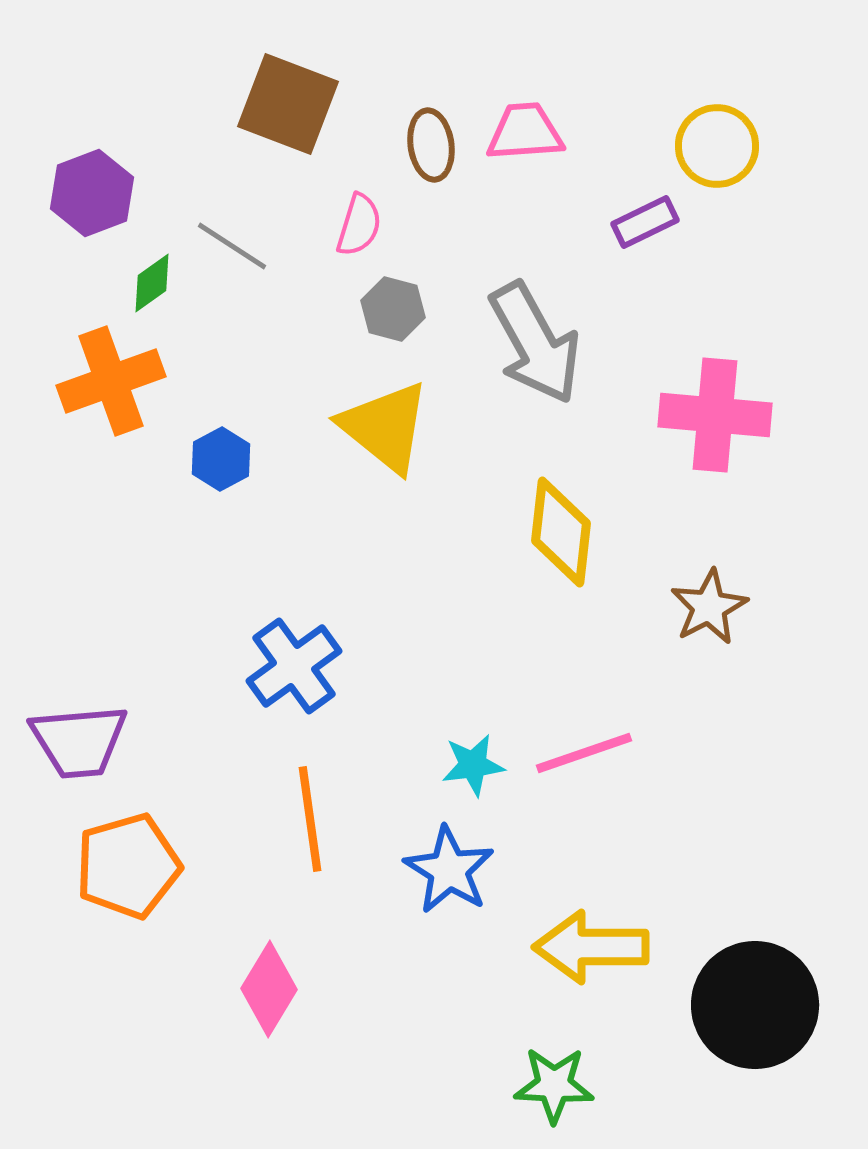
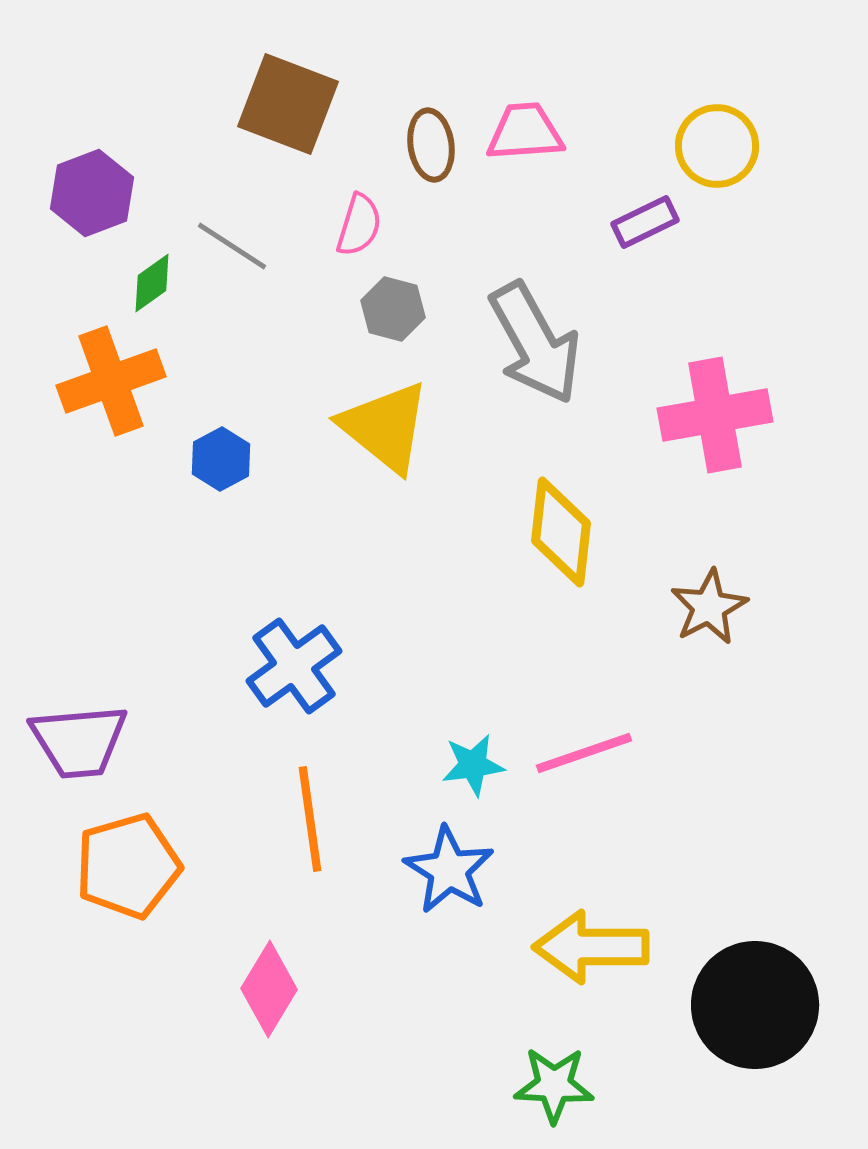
pink cross: rotated 15 degrees counterclockwise
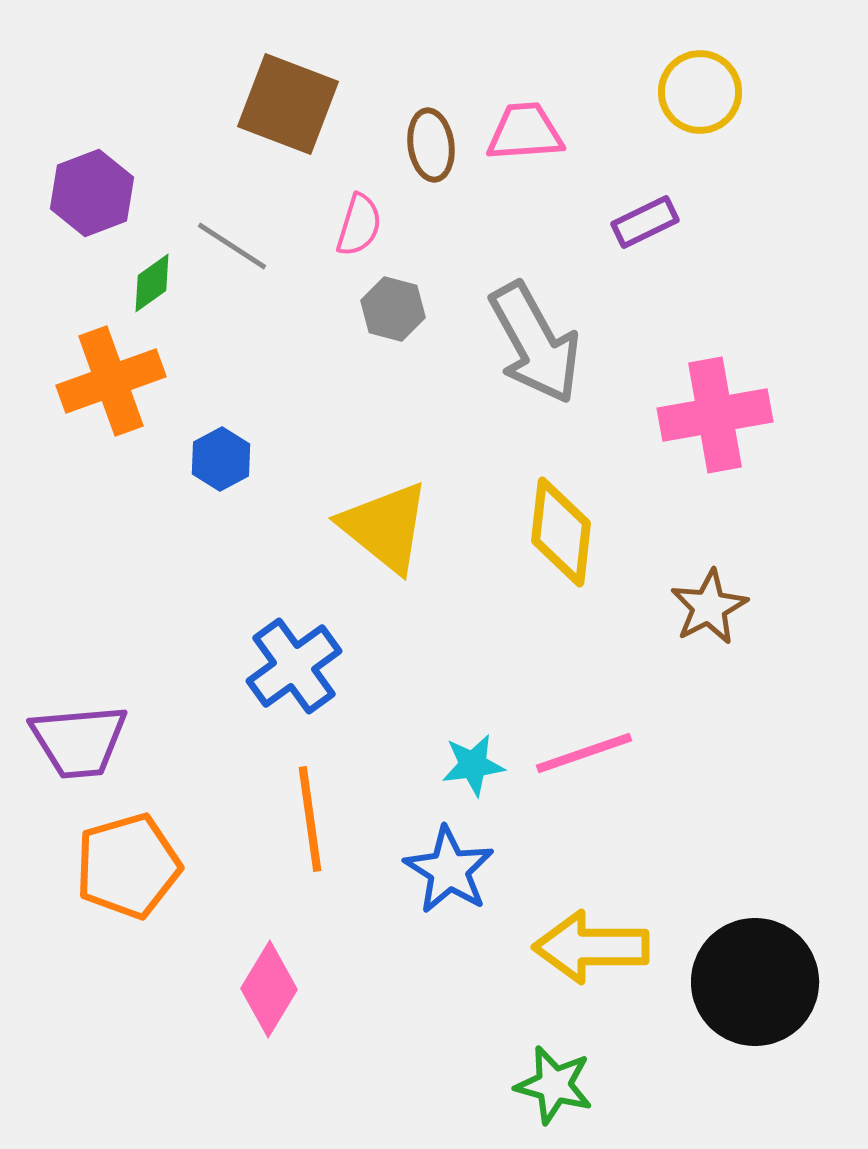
yellow circle: moved 17 px left, 54 px up
yellow triangle: moved 100 px down
black circle: moved 23 px up
green star: rotated 12 degrees clockwise
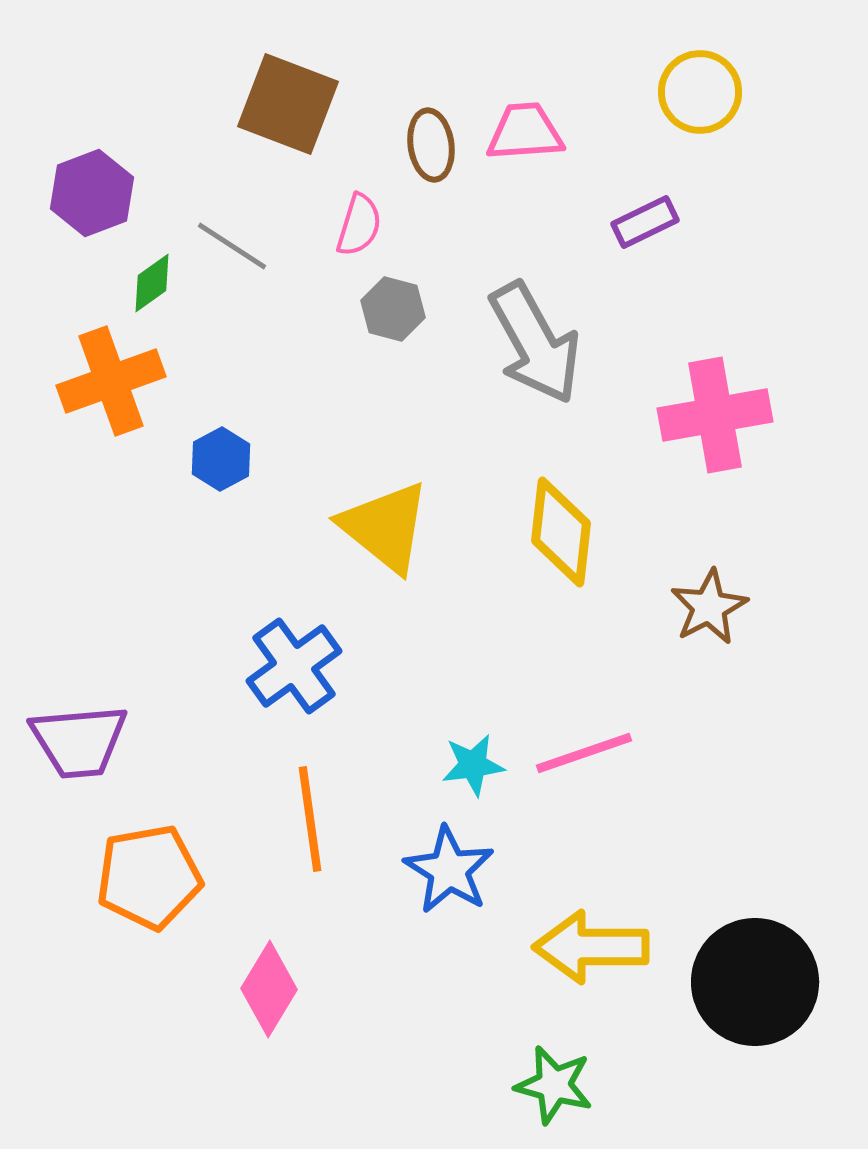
orange pentagon: moved 21 px right, 11 px down; rotated 6 degrees clockwise
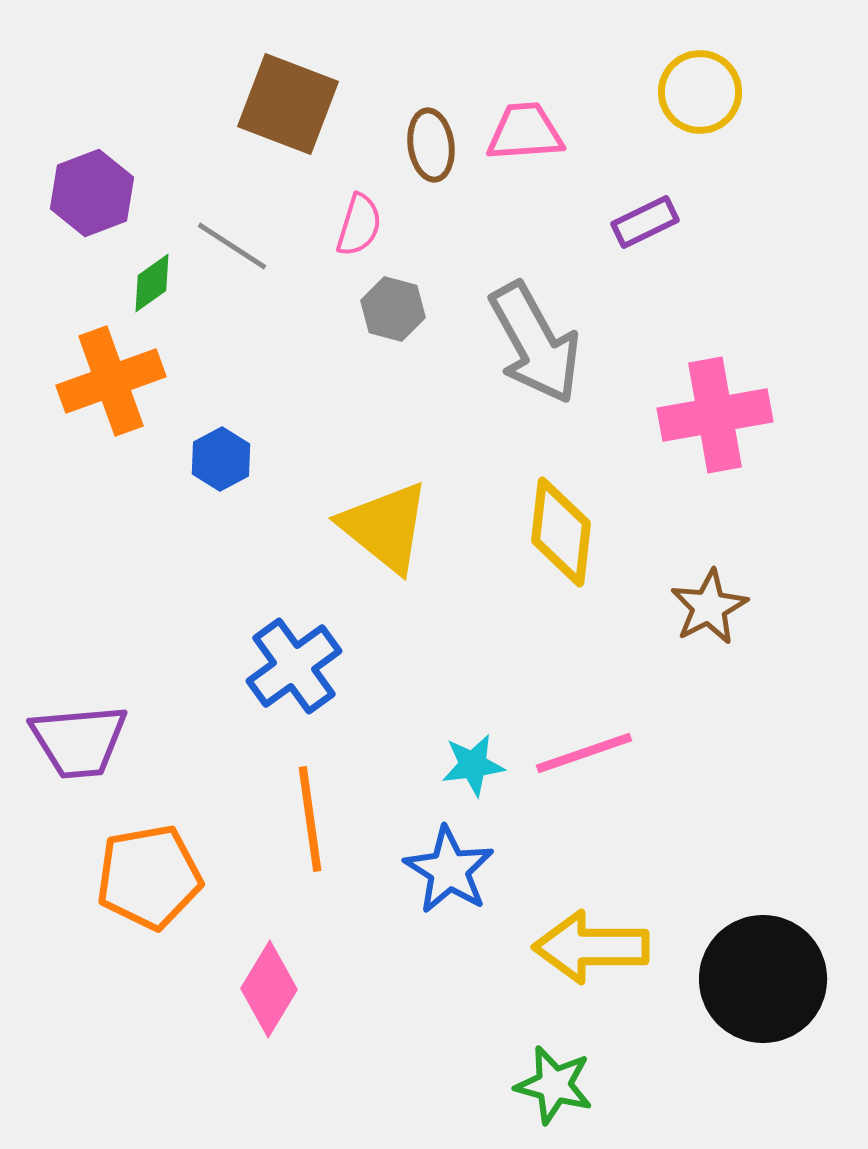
black circle: moved 8 px right, 3 px up
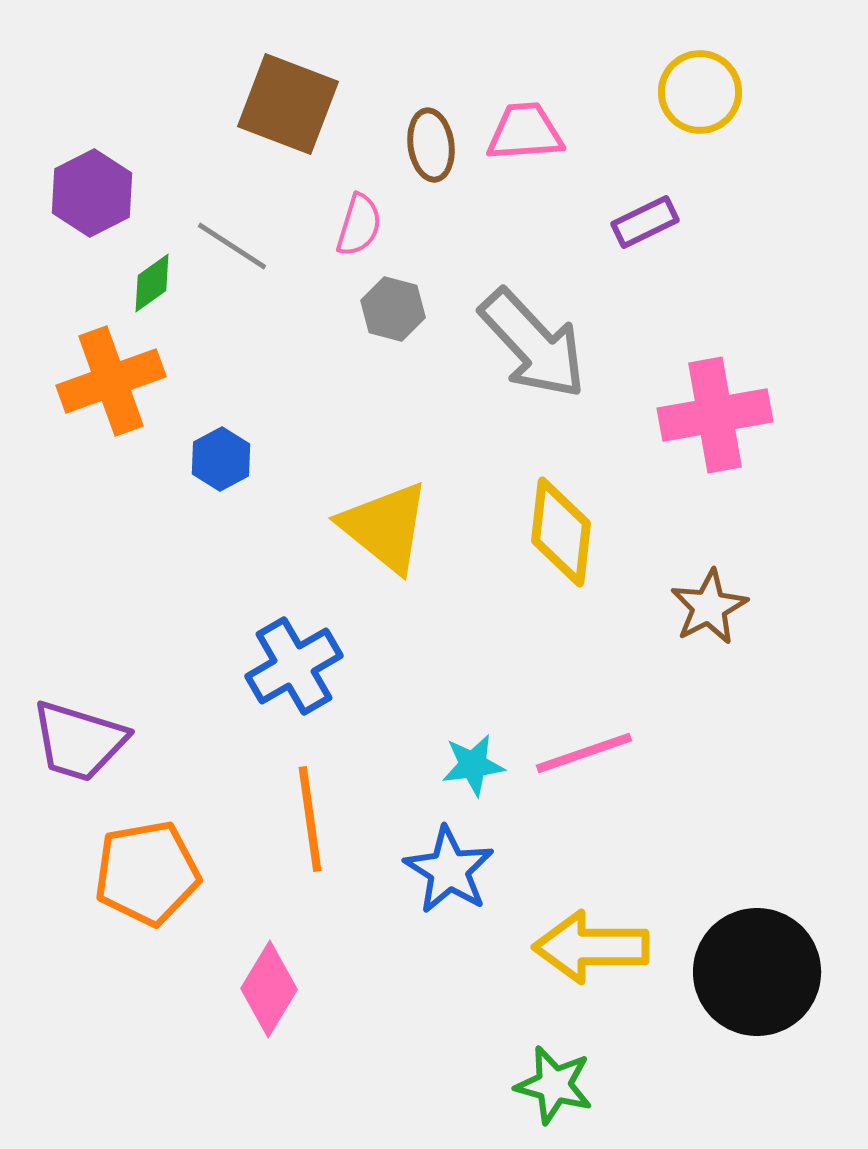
purple hexagon: rotated 6 degrees counterclockwise
gray arrow: moved 2 px left, 1 px down; rotated 14 degrees counterclockwise
blue cross: rotated 6 degrees clockwise
purple trapezoid: rotated 22 degrees clockwise
orange pentagon: moved 2 px left, 4 px up
black circle: moved 6 px left, 7 px up
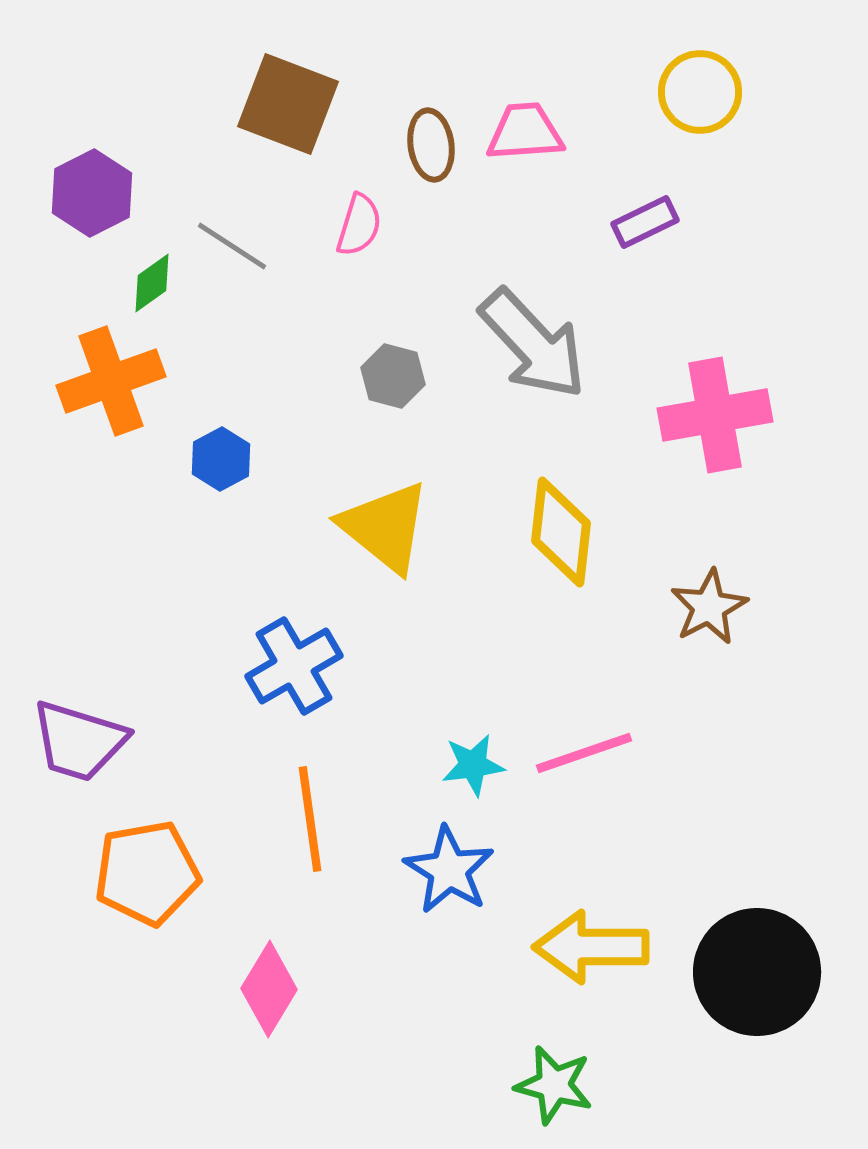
gray hexagon: moved 67 px down
